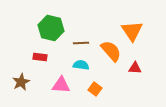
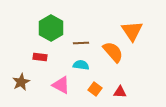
green hexagon: rotated 15 degrees clockwise
orange semicircle: moved 2 px right, 1 px down
red triangle: moved 15 px left, 24 px down
pink triangle: rotated 24 degrees clockwise
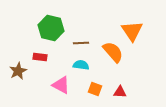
green hexagon: rotated 15 degrees counterclockwise
brown star: moved 3 px left, 11 px up
orange square: rotated 16 degrees counterclockwise
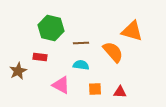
orange triangle: rotated 40 degrees counterclockwise
orange square: rotated 24 degrees counterclockwise
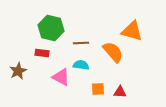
red rectangle: moved 2 px right, 4 px up
pink triangle: moved 8 px up
orange square: moved 3 px right
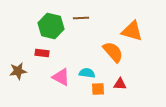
green hexagon: moved 2 px up
brown line: moved 25 px up
cyan semicircle: moved 6 px right, 8 px down
brown star: rotated 18 degrees clockwise
red triangle: moved 8 px up
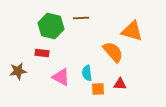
cyan semicircle: rotated 105 degrees counterclockwise
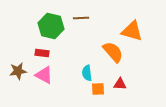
pink triangle: moved 17 px left, 2 px up
